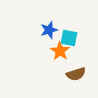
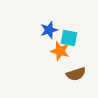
orange star: rotated 18 degrees counterclockwise
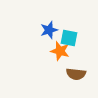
brown semicircle: rotated 24 degrees clockwise
